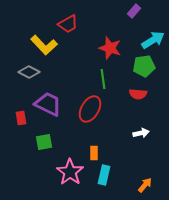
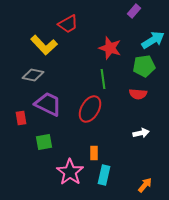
gray diamond: moved 4 px right, 3 px down; rotated 15 degrees counterclockwise
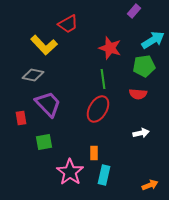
purple trapezoid: rotated 20 degrees clockwise
red ellipse: moved 8 px right
orange arrow: moved 5 px right; rotated 28 degrees clockwise
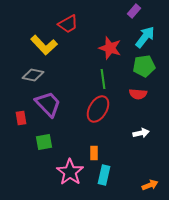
cyan arrow: moved 8 px left, 3 px up; rotated 20 degrees counterclockwise
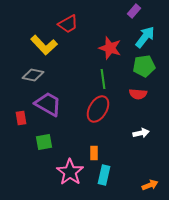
purple trapezoid: rotated 16 degrees counterclockwise
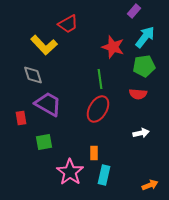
red star: moved 3 px right, 1 px up
gray diamond: rotated 60 degrees clockwise
green line: moved 3 px left
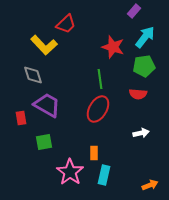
red trapezoid: moved 2 px left; rotated 15 degrees counterclockwise
purple trapezoid: moved 1 px left, 1 px down
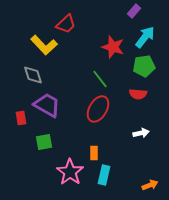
green line: rotated 30 degrees counterclockwise
